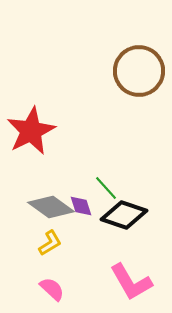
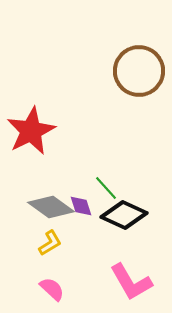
black diamond: rotated 6 degrees clockwise
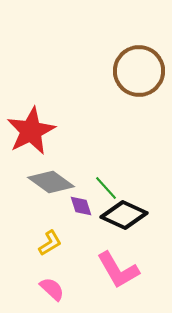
gray diamond: moved 25 px up
pink L-shape: moved 13 px left, 12 px up
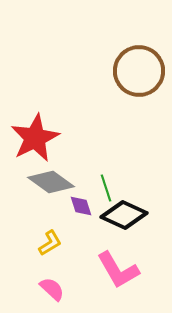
red star: moved 4 px right, 7 px down
green line: rotated 24 degrees clockwise
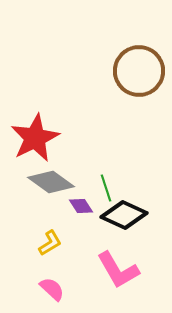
purple diamond: rotated 15 degrees counterclockwise
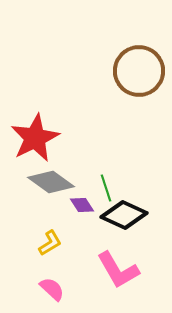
purple diamond: moved 1 px right, 1 px up
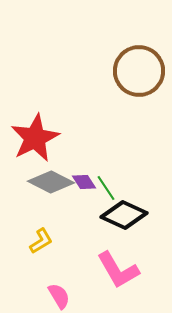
gray diamond: rotated 9 degrees counterclockwise
green line: rotated 16 degrees counterclockwise
purple diamond: moved 2 px right, 23 px up
yellow L-shape: moved 9 px left, 2 px up
pink semicircle: moved 7 px right, 7 px down; rotated 16 degrees clockwise
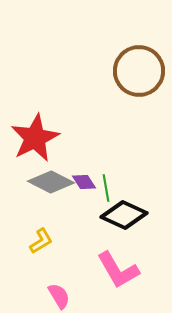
green line: rotated 24 degrees clockwise
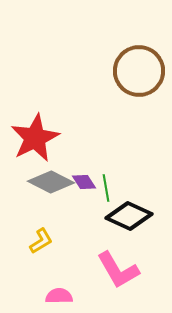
black diamond: moved 5 px right, 1 px down
pink semicircle: rotated 60 degrees counterclockwise
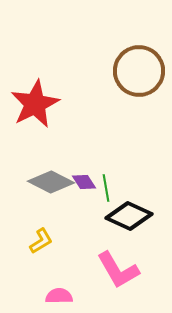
red star: moved 34 px up
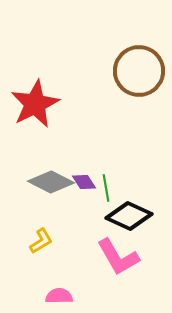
pink L-shape: moved 13 px up
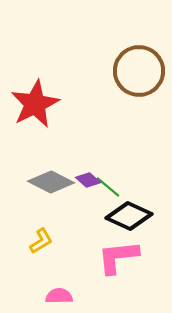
purple diamond: moved 4 px right, 2 px up; rotated 15 degrees counterclockwise
green line: moved 2 px right, 1 px up; rotated 40 degrees counterclockwise
pink L-shape: rotated 114 degrees clockwise
